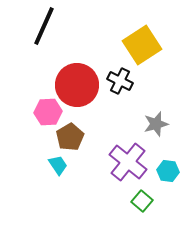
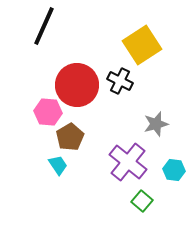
pink hexagon: rotated 8 degrees clockwise
cyan hexagon: moved 6 px right, 1 px up
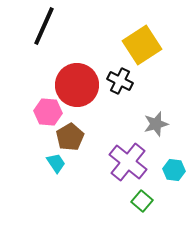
cyan trapezoid: moved 2 px left, 2 px up
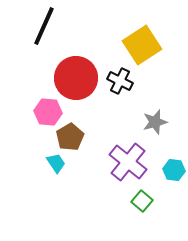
red circle: moved 1 px left, 7 px up
gray star: moved 1 px left, 2 px up
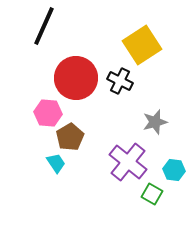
pink hexagon: moved 1 px down
green square: moved 10 px right, 7 px up; rotated 10 degrees counterclockwise
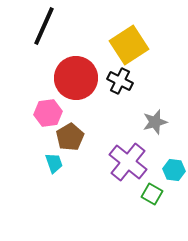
yellow square: moved 13 px left
pink hexagon: rotated 12 degrees counterclockwise
cyan trapezoid: moved 2 px left; rotated 15 degrees clockwise
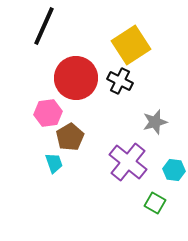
yellow square: moved 2 px right
green square: moved 3 px right, 9 px down
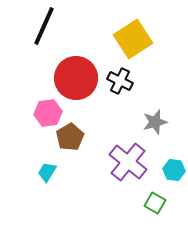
yellow square: moved 2 px right, 6 px up
cyan trapezoid: moved 7 px left, 9 px down; rotated 130 degrees counterclockwise
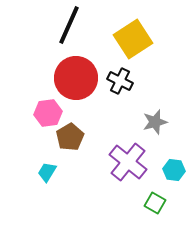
black line: moved 25 px right, 1 px up
